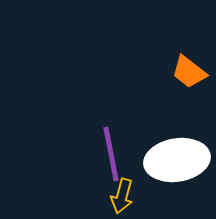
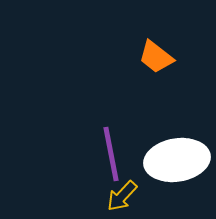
orange trapezoid: moved 33 px left, 15 px up
yellow arrow: rotated 28 degrees clockwise
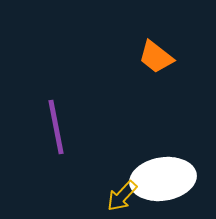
purple line: moved 55 px left, 27 px up
white ellipse: moved 14 px left, 19 px down
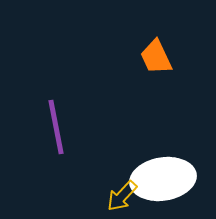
orange trapezoid: rotated 27 degrees clockwise
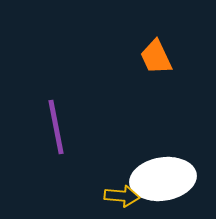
yellow arrow: rotated 128 degrees counterclockwise
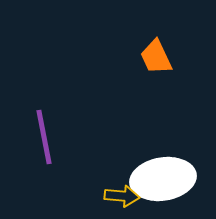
purple line: moved 12 px left, 10 px down
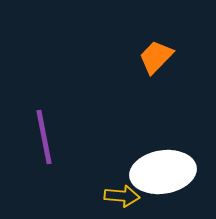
orange trapezoid: rotated 69 degrees clockwise
white ellipse: moved 7 px up
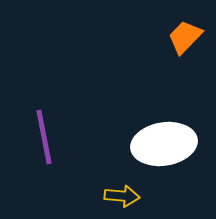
orange trapezoid: moved 29 px right, 20 px up
white ellipse: moved 1 px right, 28 px up
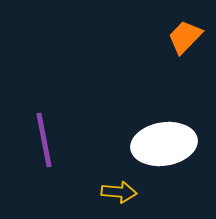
purple line: moved 3 px down
yellow arrow: moved 3 px left, 4 px up
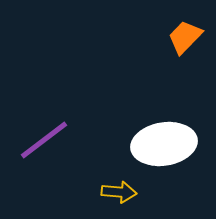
purple line: rotated 64 degrees clockwise
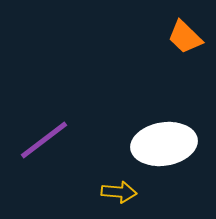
orange trapezoid: rotated 90 degrees counterclockwise
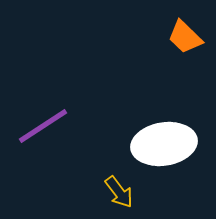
purple line: moved 1 px left, 14 px up; rotated 4 degrees clockwise
yellow arrow: rotated 48 degrees clockwise
